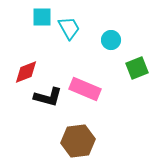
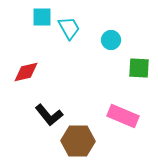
green square: moved 2 px right; rotated 25 degrees clockwise
red diamond: rotated 8 degrees clockwise
pink rectangle: moved 38 px right, 27 px down
black L-shape: moved 1 px right, 18 px down; rotated 36 degrees clockwise
brown hexagon: rotated 8 degrees clockwise
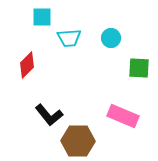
cyan trapezoid: moved 10 px down; rotated 115 degrees clockwise
cyan circle: moved 2 px up
red diamond: moved 1 px right, 7 px up; rotated 32 degrees counterclockwise
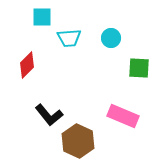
brown hexagon: rotated 24 degrees clockwise
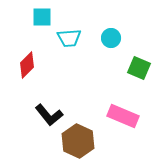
green square: rotated 20 degrees clockwise
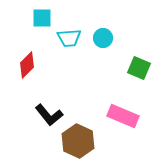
cyan square: moved 1 px down
cyan circle: moved 8 px left
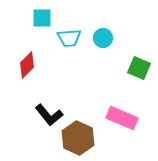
pink rectangle: moved 1 px left, 2 px down
brown hexagon: moved 3 px up
